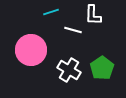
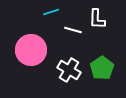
white L-shape: moved 4 px right, 4 px down
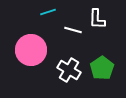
cyan line: moved 3 px left
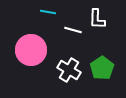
cyan line: rotated 28 degrees clockwise
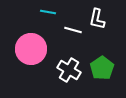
white L-shape: rotated 10 degrees clockwise
pink circle: moved 1 px up
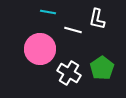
pink circle: moved 9 px right
white cross: moved 3 px down
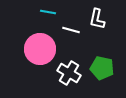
white line: moved 2 px left
green pentagon: rotated 25 degrees counterclockwise
